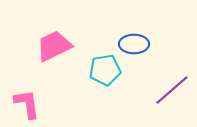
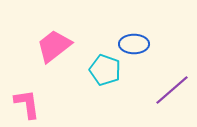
pink trapezoid: rotated 12 degrees counterclockwise
cyan pentagon: rotated 28 degrees clockwise
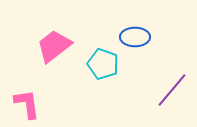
blue ellipse: moved 1 px right, 7 px up
cyan pentagon: moved 2 px left, 6 px up
purple line: rotated 9 degrees counterclockwise
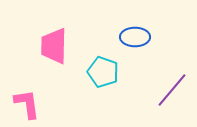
pink trapezoid: rotated 51 degrees counterclockwise
cyan pentagon: moved 8 px down
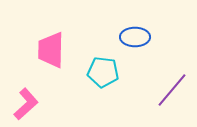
pink trapezoid: moved 3 px left, 4 px down
cyan pentagon: rotated 12 degrees counterclockwise
pink L-shape: moved 1 px left; rotated 56 degrees clockwise
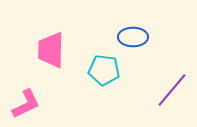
blue ellipse: moved 2 px left
cyan pentagon: moved 1 px right, 2 px up
pink L-shape: rotated 16 degrees clockwise
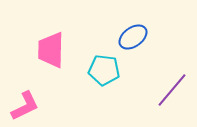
blue ellipse: rotated 36 degrees counterclockwise
pink L-shape: moved 1 px left, 2 px down
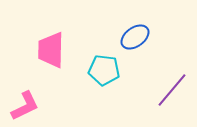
blue ellipse: moved 2 px right
